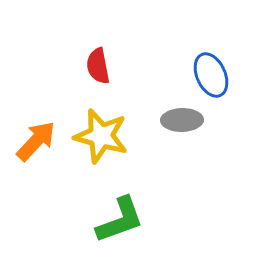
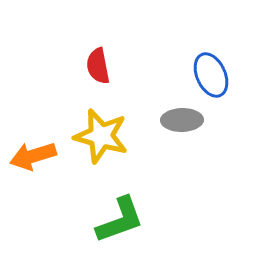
orange arrow: moved 3 px left, 15 px down; rotated 150 degrees counterclockwise
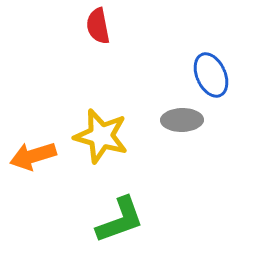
red semicircle: moved 40 px up
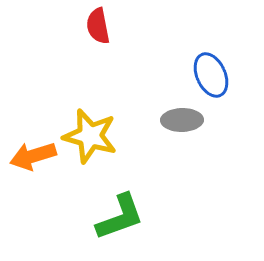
yellow star: moved 11 px left
green L-shape: moved 3 px up
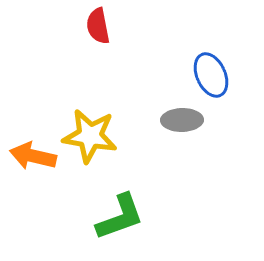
yellow star: rotated 6 degrees counterclockwise
orange arrow: rotated 30 degrees clockwise
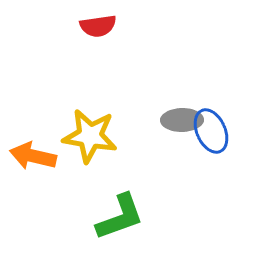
red semicircle: rotated 87 degrees counterclockwise
blue ellipse: moved 56 px down
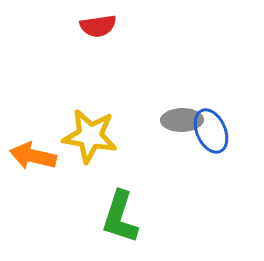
green L-shape: rotated 128 degrees clockwise
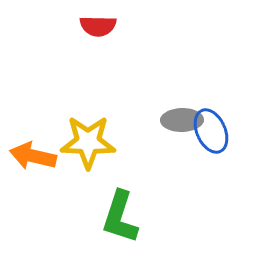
red semicircle: rotated 9 degrees clockwise
yellow star: moved 2 px left, 6 px down; rotated 8 degrees counterclockwise
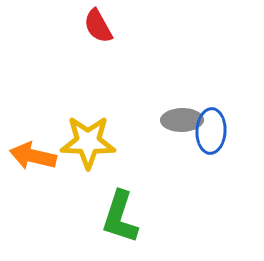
red semicircle: rotated 60 degrees clockwise
blue ellipse: rotated 27 degrees clockwise
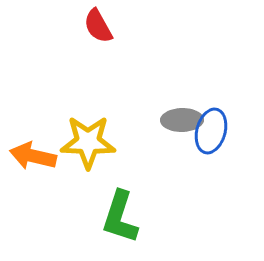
blue ellipse: rotated 12 degrees clockwise
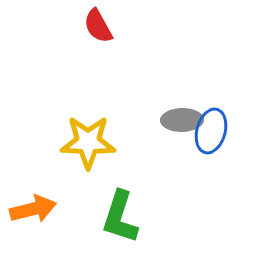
orange arrow: moved 53 px down; rotated 153 degrees clockwise
